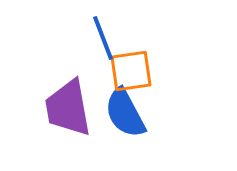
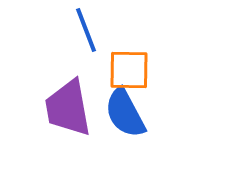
blue line: moved 17 px left, 8 px up
orange square: moved 2 px left, 1 px up; rotated 9 degrees clockwise
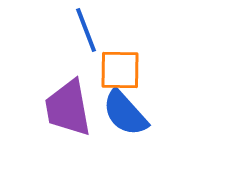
orange square: moved 9 px left
blue semicircle: rotated 14 degrees counterclockwise
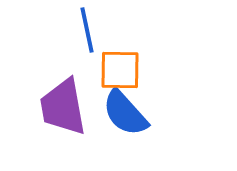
blue line: moved 1 px right; rotated 9 degrees clockwise
purple trapezoid: moved 5 px left, 1 px up
